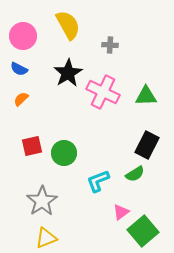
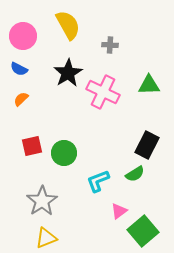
green triangle: moved 3 px right, 11 px up
pink triangle: moved 2 px left, 1 px up
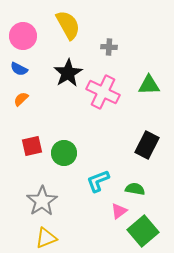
gray cross: moved 1 px left, 2 px down
green semicircle: moved 15 px down; rotated 138 degrees counterclockwise
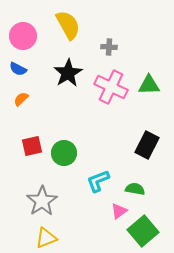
blue semicircle: moved 1 px left
pink cross: moved 8 px right, 5 px up
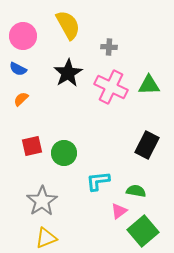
cyan L-shape: rotated 15 degrees clockwise
green semicircle: moved 1 px right, 2 px down
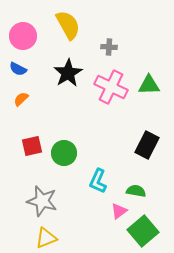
cyan L-shape: rotated 60 degrees counterclockwise
gray star: rotated 24 degrees counterclockwise
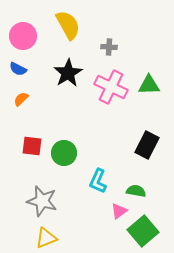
red square: rotated 20 degrees clockwise
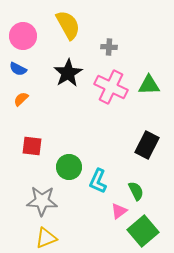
green circle: moved 5 px right, 14 px down
green semicircle: rotated 54 degrees clockwise
gray star: rotated 12 degrees counterclockwise
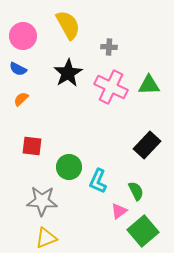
black rectangle: rotated 16 degrees clockwise
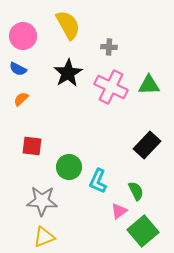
yellow triangle: moved 2 px left, 1 px up
